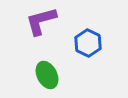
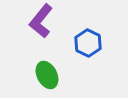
purple L-shape: rotated 36 degrees counterclockwise
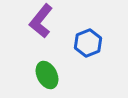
blue hexagon: rotated 12 degrees clockwise
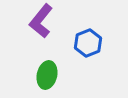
green ellipse: rotated 40 degrees clockwise
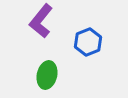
blue hexagon: moved 1 px up
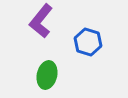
blue hexagon: rotated 20 degrees counterclockwise
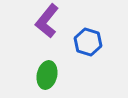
purple L-shape: moved 6 px right
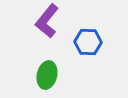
blue hexagon: rotated 16 degrees counterclockwise
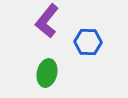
green ellipse: moved 2 px up
